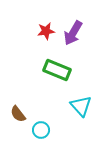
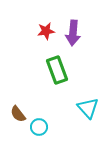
purple arrow: rotated 25 degrees counterclockwise
green rectangle: rotated 48 degrees clockwise
cyan triangle: moved 7 px right, 2 px down
cyan circle: moved 2 px left, 3 px up
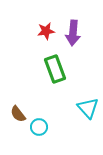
green rectangle: moved 2 px left, 1 px up
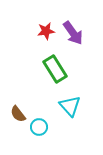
purple arrow: rotated 40 degrees counterclockwise
green rectangle: rotated 12 degrees counterclockwise
cyan triangle: moved 18 px left, 2 px up
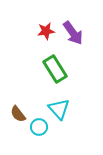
cyan triangle: moved 11 px left, 3 px down
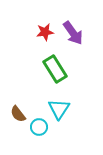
red star: moved 1 px left, 1 px down
cyan triangle: rotated 15 degrees clockwise
